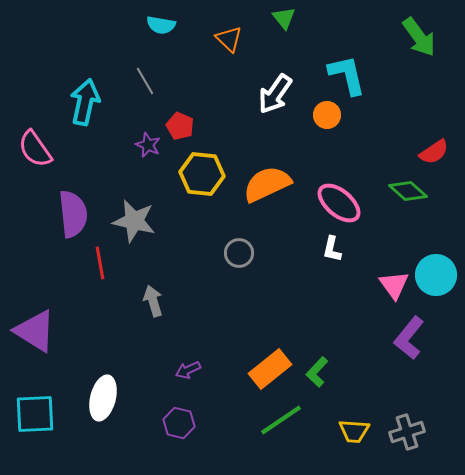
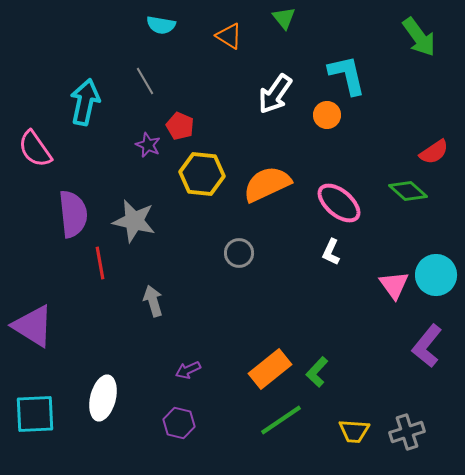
orange triangle: moved 3 px up; rotated 12 degrees counterclockwise
white L-shape: moved 1 px left, 3 px down; rotated 12 degrees clockwise
purple triangle: moved 2 px left, 5 px up
purple L-shape: moved 18 px right, 8 px down
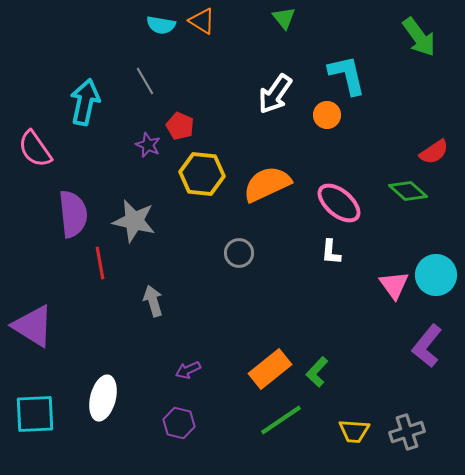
orange triangle: moved 27 px left, 15 px up
white L-shape: rotated 20 degrees counterclockwise
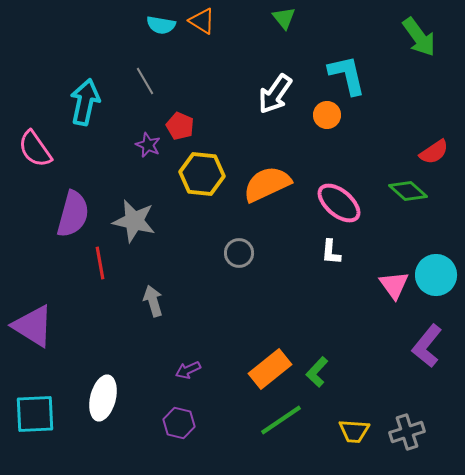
purple semicircle: rotated 21 degrees clockwise
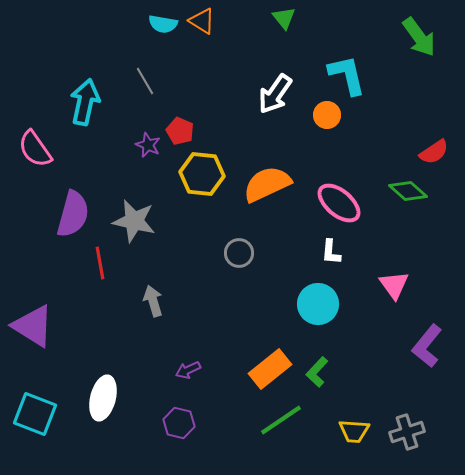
cyan semicircle: moved 2 px right, 1 px up
red pentagon: moved 5 px down
cyan circle: moved 118 px left, 29 px down
cyan square: rotated 24 degrees clockwise
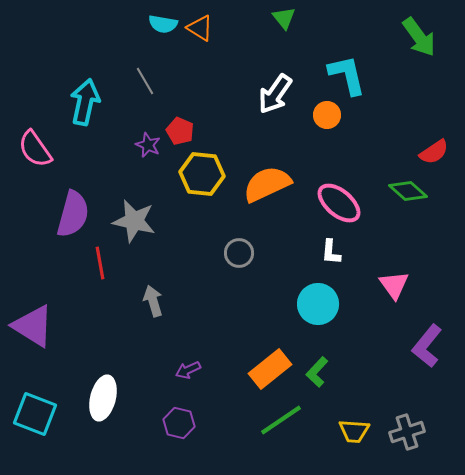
orange triangle: moved 2 px left, 7 px down
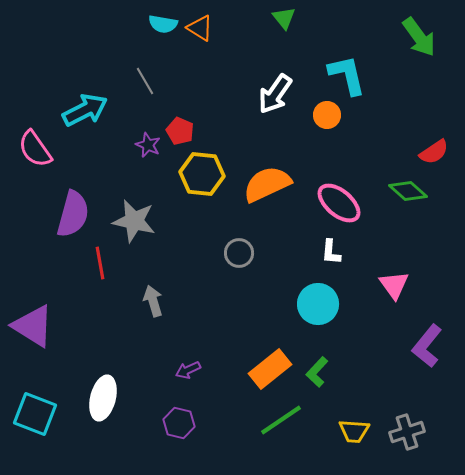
cyan arrow: moved 8 px down; rotated 51 degrees clockwise
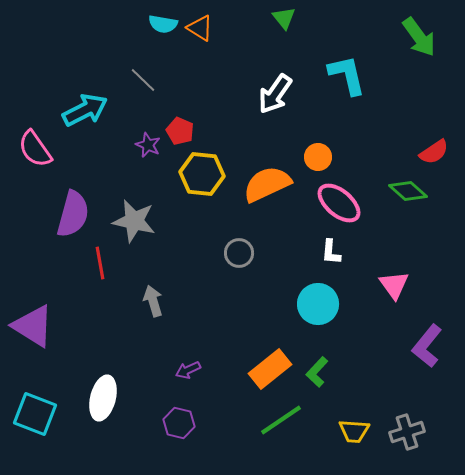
gray line: moved 2 px left, 1 px up; rotated 16 degrees counterclockwise
orange circle: moved 9 px left, 42 px down
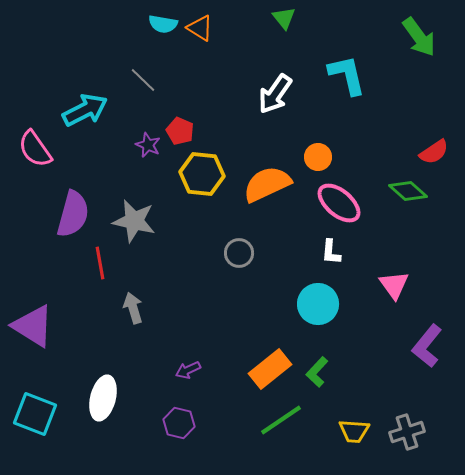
gray arrow: moved 20 px left, 7 px down
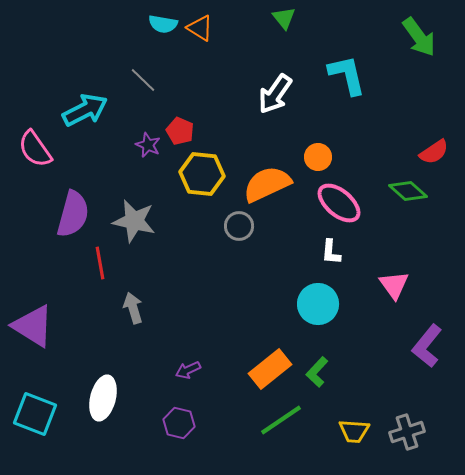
gray circle: moved 27 px up
